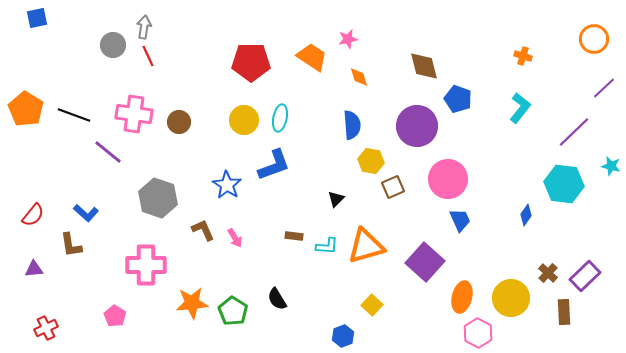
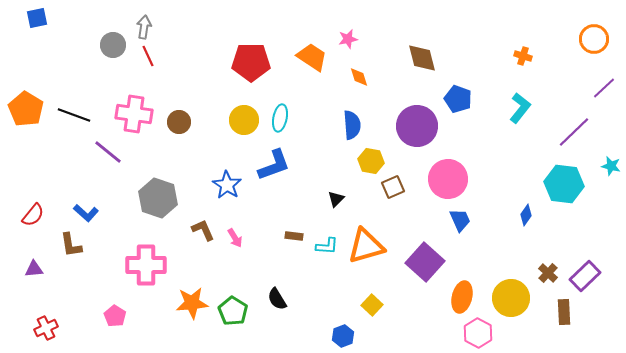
brown diamond at (424, 66): moved 2 px left, 8 px up
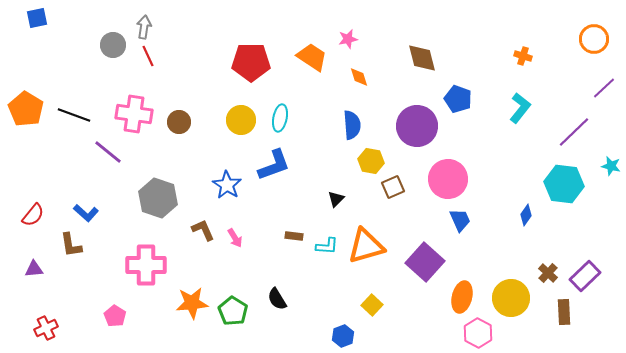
yellow circle at (244, 120): moved 3 px left
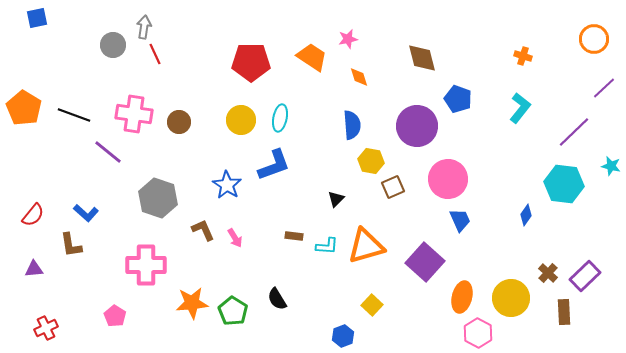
red line at (148, 56): moved 7 px right, 2 px up
orange pentagon at (26, 109): moved 2 px left, 1 px up
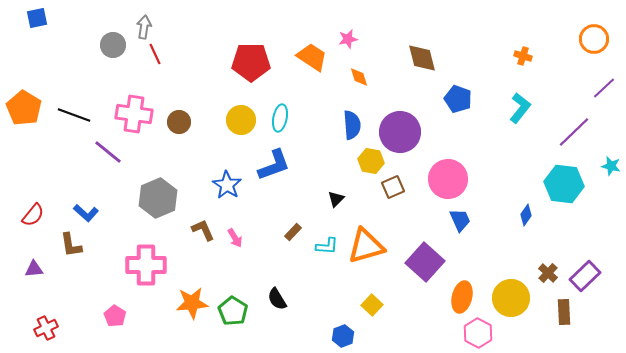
purple circle at (417, 126): moved 17 px left, 6 px down
gray hexagon at (158, 198): rotated 18 degrees clockwise
brown rectangle at (294, 236): moved 1 px left, 4 px up; rotated 54 degrees counterclockwise
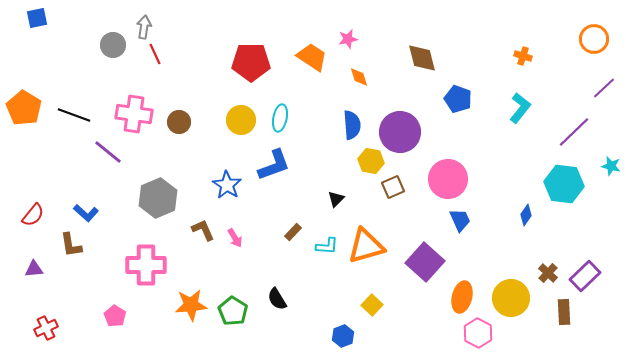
orange star at (192, 303): moved 1 px left, 2 px down
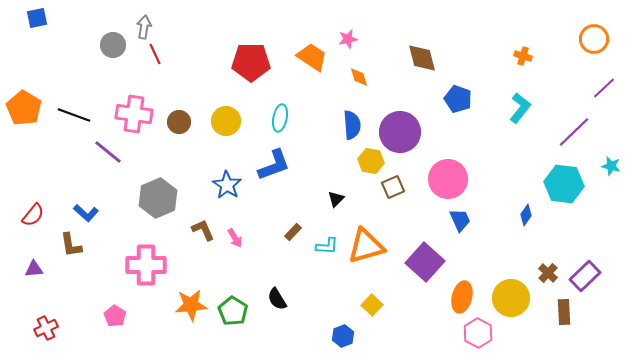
yellow circle at (241, 120): moved 15 px left, 1 px down
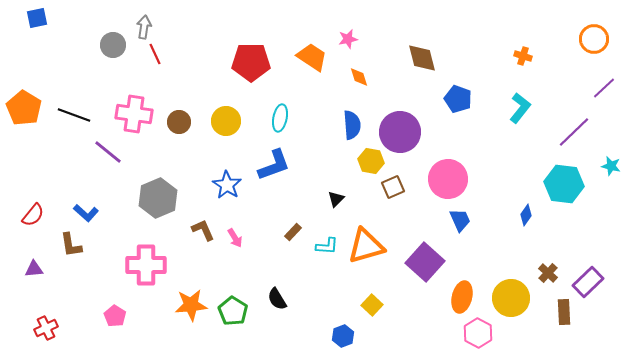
purple rectangle at (585, 276): moved 3 px right, 6 px down
